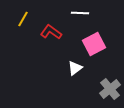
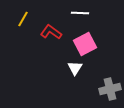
pink square: moved 9 px left
white triangle: rotated 21 degrees counterclockwise
gray cross: rotated 25 degrees clockwise
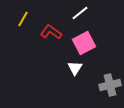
white line: rotated 42 degrees counterclockwise
pink square: moved 1 px left, 1 px up
gray cross: moved 4 px up
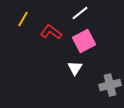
pink square: moved 2 px up
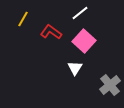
pink square: rotated 20 degrees counterclockwise
gray cross: rotated 25 degrees counterclockwise
